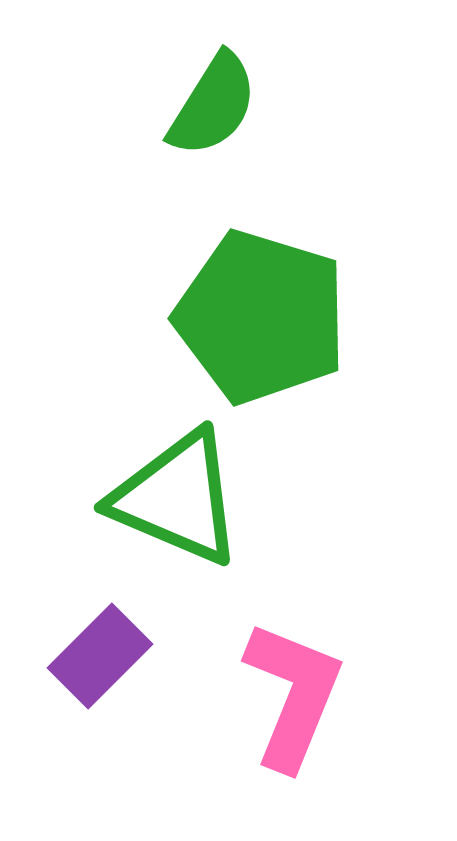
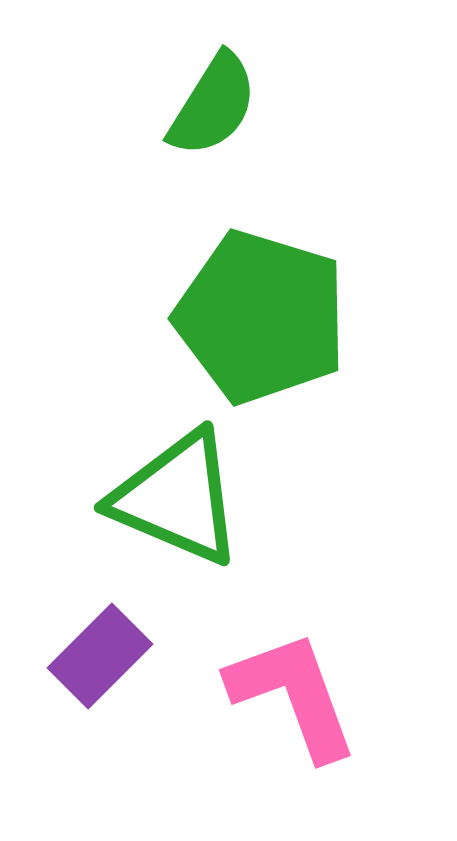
pink L-shape: rotated 42 degrees counterclockwise
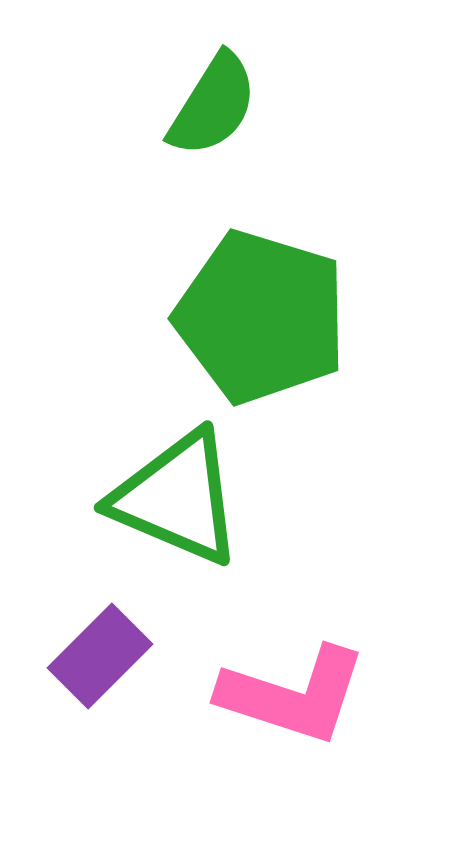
pink L-shape: rotated 128 degrees clockwise
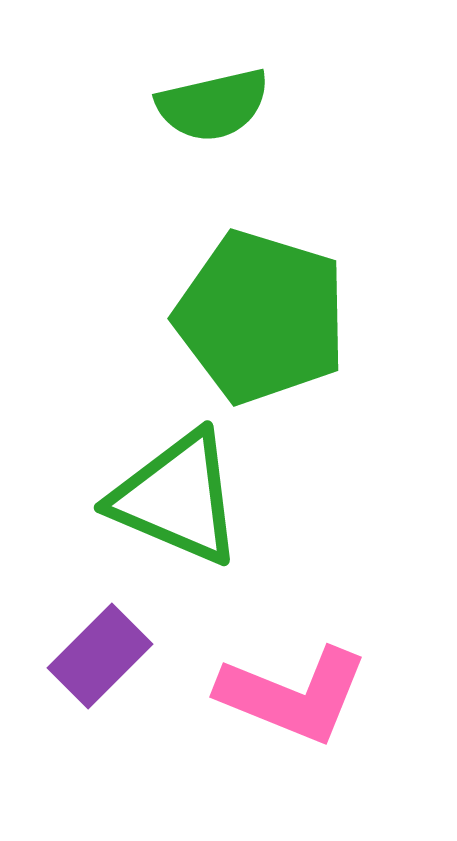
green semicircle: rotated 45 degrees clockwise
pink L-shape: rotated 4 degrees clockwise
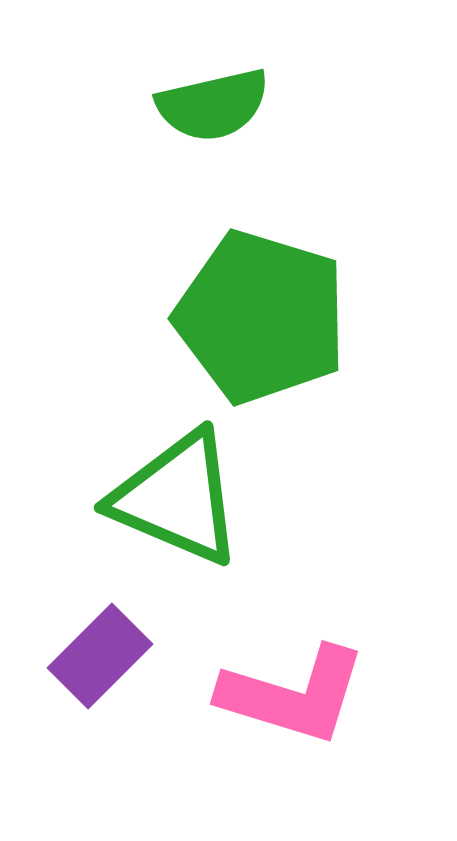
pink L-shape: rotated 5 degrees counterclockwise
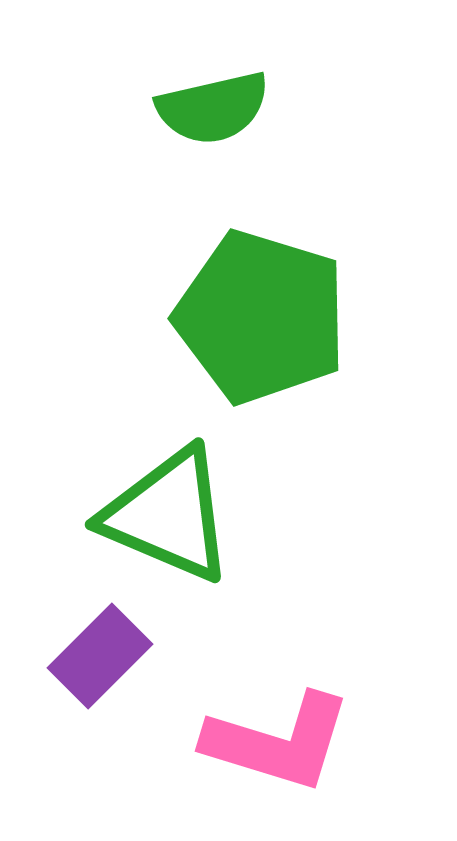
green semicircle: moved 3 px down
green triangle: moved 9 px left, 17 px down
pink L-shape: moved 15 px left, 47 px down
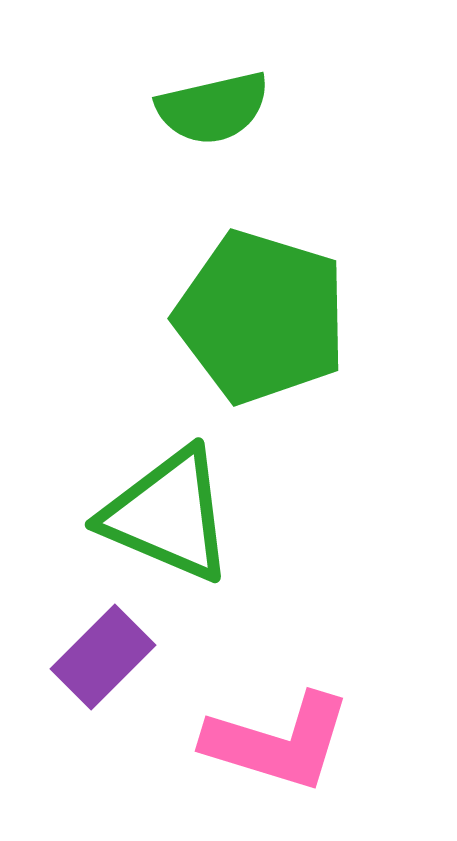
purple rectangle: moved 3 px right, 1 px down
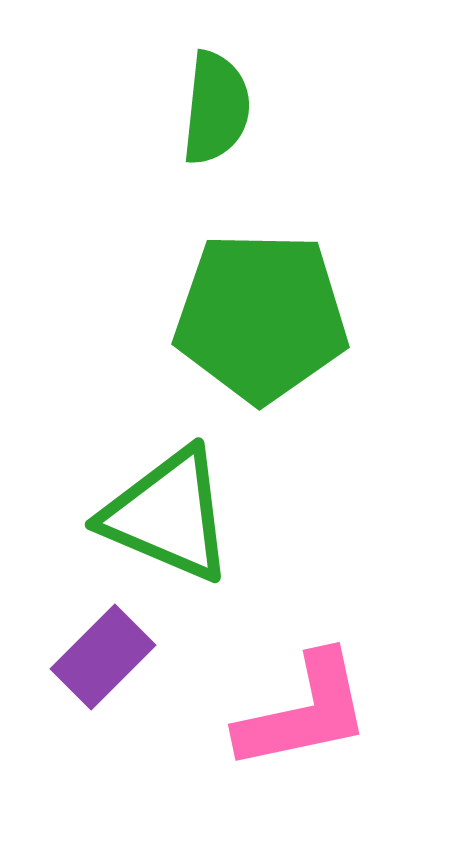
green semicircle: moved 3 px right; rotated 71 degrees counterclockwise
green pentagon: rotated 16 degrees counterclockwise
pink L-shape: moved 26 px right, 30 px up; rotated 29 degrees counterclockwise
